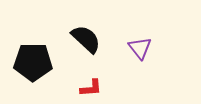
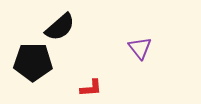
black semicircle: moved 26 px left, 12 px up; rotated 96 degrees clockwise
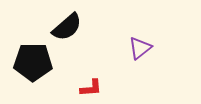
black semicircle: moved 7 px right
purple triangle: rotated 30 degrees clockwise
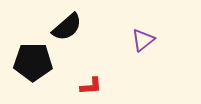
purple triangle: moved 3 px right, 8 px up
red L-shape: moved 2 px up
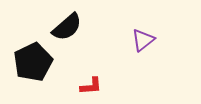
black pentagon: rotated 27 degrees counterclockwise
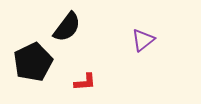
black semicircle: rotated 12 degrees counterclockwise
red L-shape: moved 6 px left, 4 px up
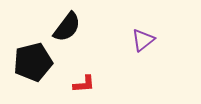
black pentagon: rotated 12 degrees clockwise
red L-shape: moved 1 px left, 2 px down
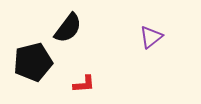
black semicircle: moved 1 px right, 1 px down
purple triangle: moved 8 px right, 3 px up
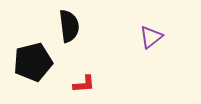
black semicircle: moved 1 px right, 2 px up; rotated 44 degrees counterclockwise
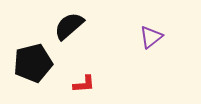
black semicircle: rotated 124 degrees counterclockwise
black pentagon: moved 1 px down
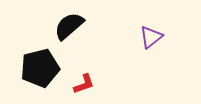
black pentagon: moved 7 px right, 5 px down
red L-shape: rotated 15 degrees counterclockwise
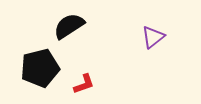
black semicircle: rotated 8 degrees clockwise
purple triangle: moved 2 px right
